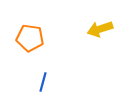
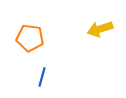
blue line: moved 1 px left, 5 px up
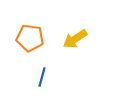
yellow arrow: moved 25 px left, 10 px down; rotated 15 degrees counterclockwise
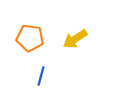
blue line: moved 1 px left, 1 px up
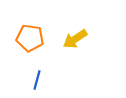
blue line: moved 4 px left, 4 px down
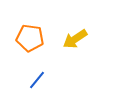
blue line: rotated 24 degrees clockwise
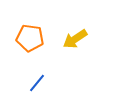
blue line: moved 3 px down
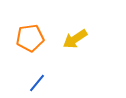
orange pentagon: rotated 16 degrees counterclockwise
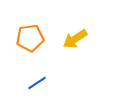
blue line: rotated 18 degrees clockwise
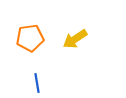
blue line: rotated 66 degrees counterclockwise
